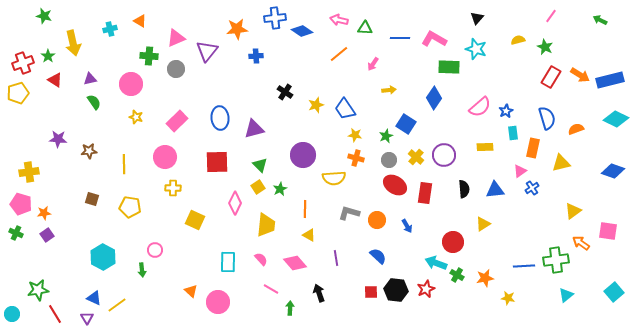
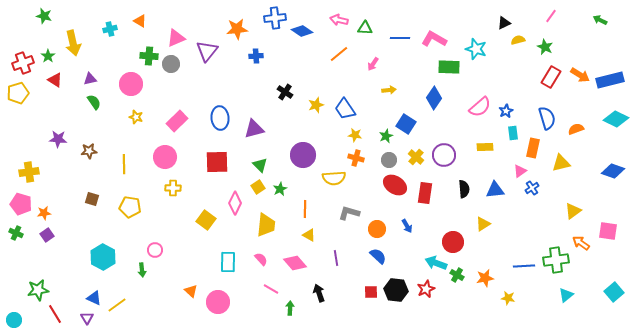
black triangle at (477, 18): moved 27 px right, 5 px down; rotated 24 degrees clockwise
gray circle at (176, 69): moved 5 px left, 5 px up
yellow square at (195, 220): moved 11 px right; rotated 12 degrees clockwise
orange circle at (377, 220): moved 9 px down
cyan circle at (12, 314): moved 2 px right, 6 px down
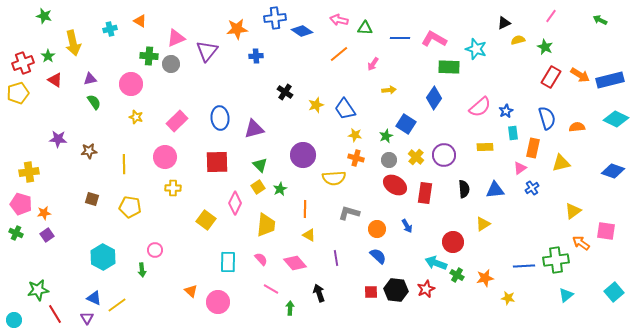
orange semicircle at (576, 129): moved 1 px right, 2 px up; rotated 14 degrees clockwise
pink triangle at (520, 171): moved 3 px up
pink square at (608, 231): moved 2 px left
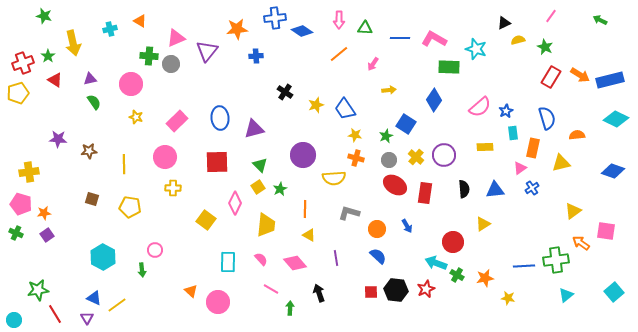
pink arrow at (339, 20): rotated 102 degrees counterclockwise
blue diamond at (434, 98): moved 2 px down
orange semicircle at (577, 127): moved 8 px down
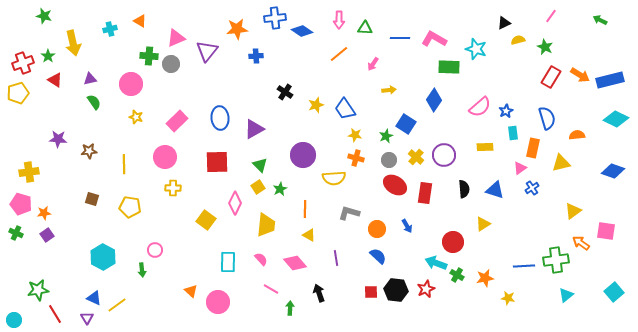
purple triangle at (254, 129): rotated 15 degrees counterclockwise
blue triangle at (495, 190): rotated 24 degrees clockwise
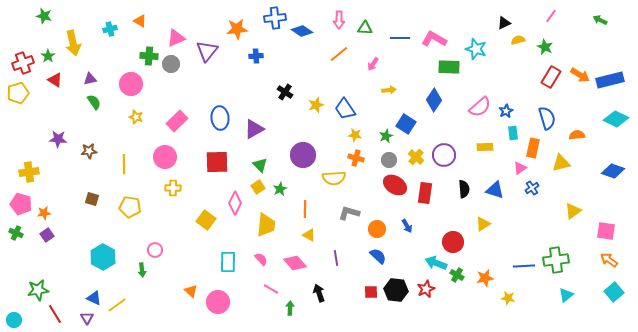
orange arrow at (581, 243): moved 28 px right, 17 px down
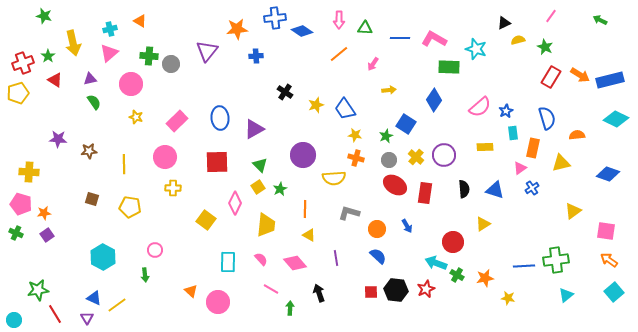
pink triangle at (176, 38): moved 67 px left, 15 px down; rotated 18 degrees counterclockwise
blue diamond at (613, 171): moved 5 px left, 3 px down
yellow cross at (29, 172): rotated 12 degrees clockwise
green arrow at (142, 270): moved 3 px right, 5 px down
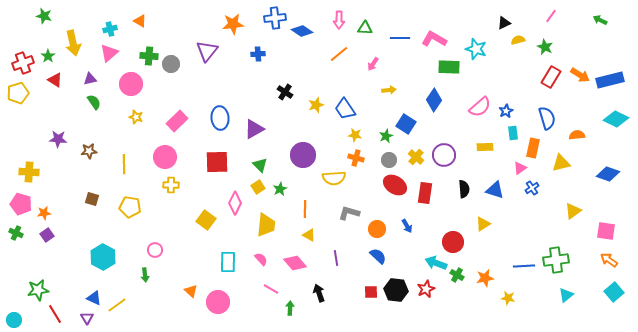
orange star at (237, 29): moved 4 px left, 5 px up
blue cross at (256, 56): moved 2 px right, 2 px up
yellow cross at (173, 188): moved 2 px left, 3 px up
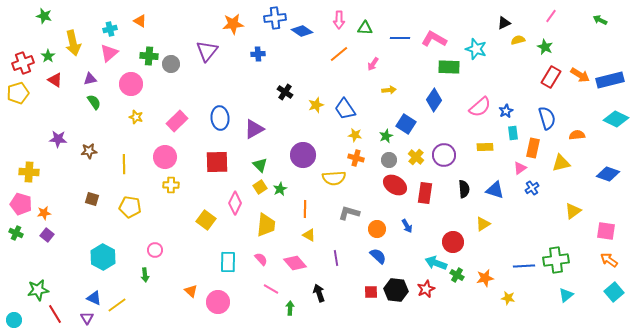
yellow square at (258, 187): moved 2 px right
purple square at (47, 235): rotated 16 degrees counterclockwise
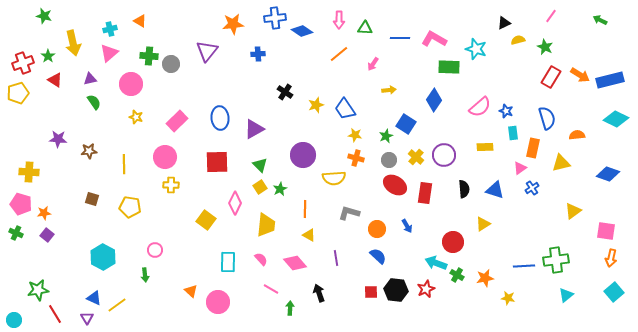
blue star at (506, 111): rotated 24 degrees counterclockwise
orange arrow at (609, 260): moved 2 px right, 2 px up; rotated 114 degrees counterclockwise
